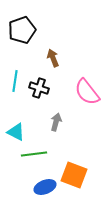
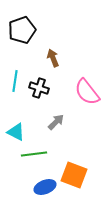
gray arrow: rotated 30 degrees clockwise
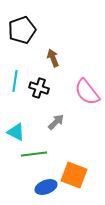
blue ellipse: moved 1 px right
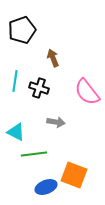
gray arrow: rotated 54 degrees clockwise
